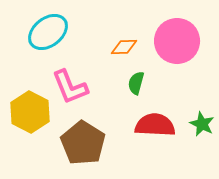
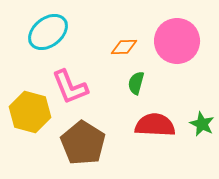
yellow hexagon: rotated 12 degrees counterclockwise
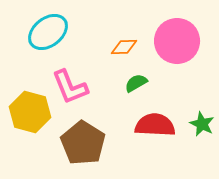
green semicircle: rotated 45 degrees clockwise
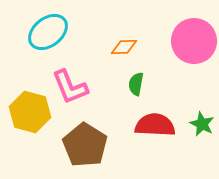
pink circle: moved 17 px right
green semicircle: moved 1 px down; rotated 50 degrees counterclockwise
brown pentagon: moved 2 px right, 2 px down
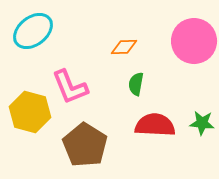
cyan ellipse: moved 15 px left, 1 px up
green star: moved 1 px up; rotated 20 degrees counterclockwise
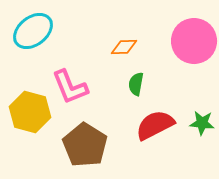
red semicircle: rotated 30 degrees counterclockwise
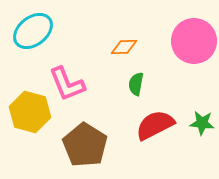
pink L-shape: moved 3 px left, 3 px up
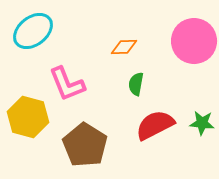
yellow hexagon: moved 2 px left, 5 px down
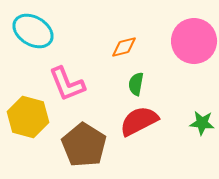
cyan ellipse: rotated 69 degrees clockwise
orange diamond: rotated 12 degrees counterclockwise
red semicircle: moved 16 px left, 4 px up
brown pentagon: moved 1 px left
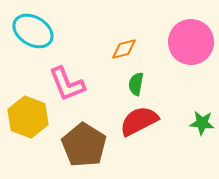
pink circle: moved 3 px left, 1 px down
orange diamond: moved 2 px down
yellow hexagon: rotated 6 degrees clockwise
